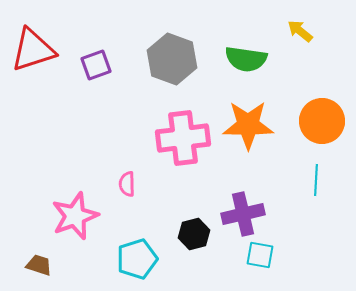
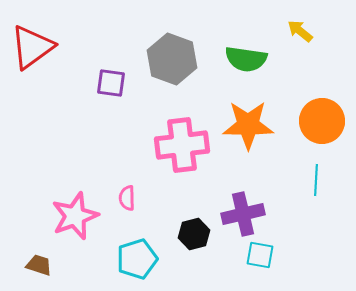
red triangle: moved 1 px left, 3 px up; rotated 18 degrees counterclockwise
purple square: moved 15 px right, 18 px down; rotated 28 degrees clockwise
pink cross: moved 1 px left, 7 px down
pink semicircle: moved 14 px down
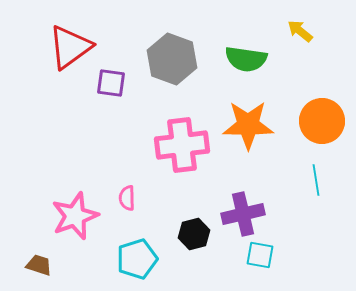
red triangle: moved 38 px right
cyan line: rotated 12 degrees counterclockwise
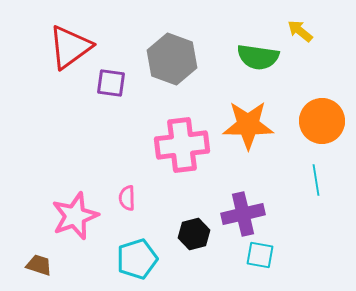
green semicircle: moved 12 px right, 2 px up
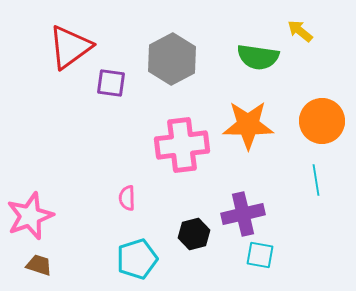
gray hexagon: rotated 12 degrees clockwise
pink star: moved 45 px left
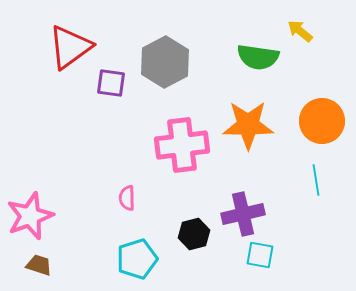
gray hexagon: moved 7 px left, 3 px down
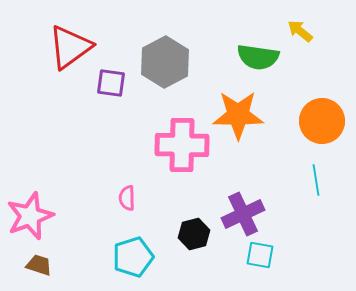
orange star: moved 10 px left, 10 px up
pink cross: rotated 8 degrees clockwise
purple cross: rotated 12 degrees counterclockwise
cyan pentagon: moved 4 px left, 2 px up
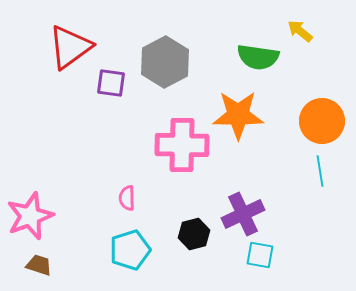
cyan line: moved 4 px right, 9 px up
cyan pentagon: moved 3 px left, 7 px up
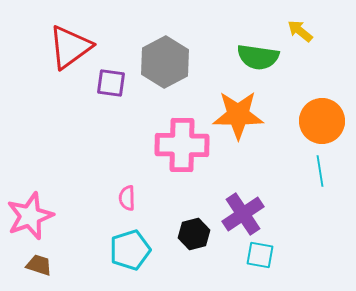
purple cross: rotated 9 degrees counterclockwise
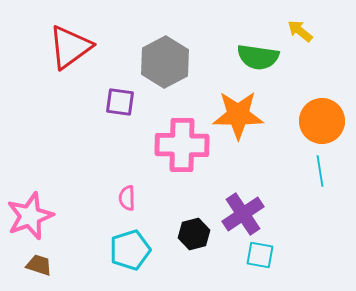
purple square: moved 9 px right, 19 px down
